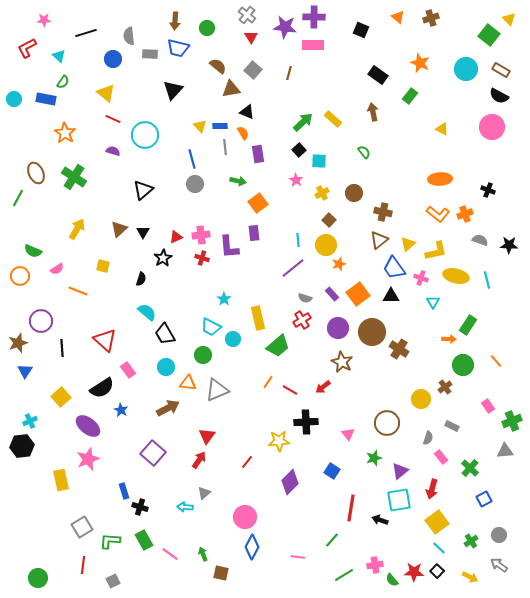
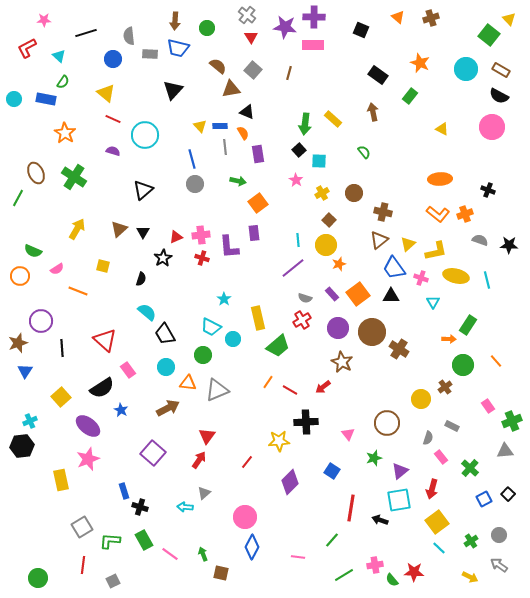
green arrow at (303, 122): moved 2 px right, 2 px down; rotated 140 degrees clockwise
black square at (437, 571): moved 71 px right, 77 px up
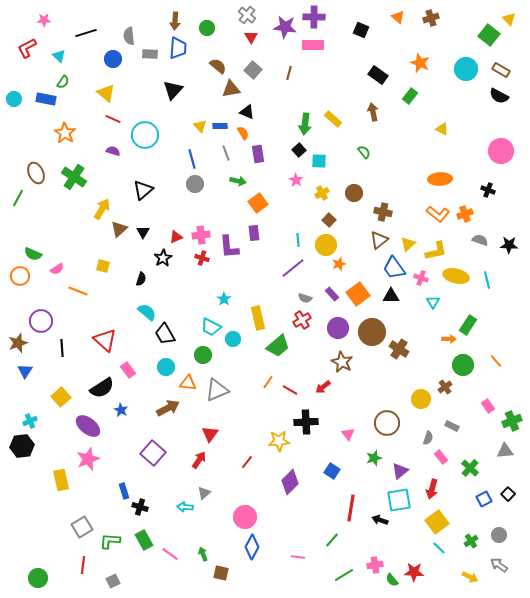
blue trapezoid at (178, 48): rotated 100 degrees counterclockwise
pink circle at (492, 127): moved 9 px right, 24 px down
gray line at (225, 147): moved 1 px right, 6 px down; rotated 14 degrees counterclockwise
yellow arrow at (77, 229): moved 25 px right, 20 px up
green semicircle at (33, 251): moved 3 px down
red triangle at (207, 436): moved 3 px right, 2 px up
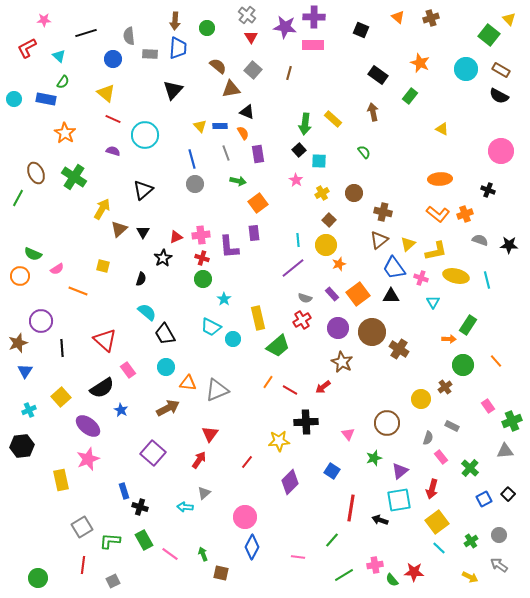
green circle at (203, 355): moved 76 px up
cyan cross at (30, 421): moved 1 px left, 11 px up
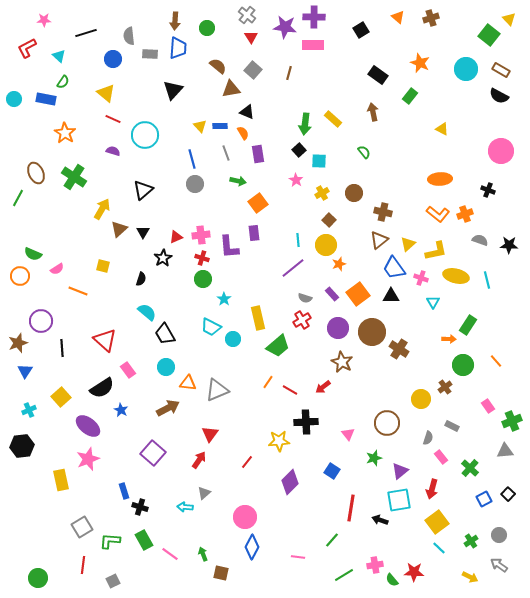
black square at (361, 30): rotated 35 degrees clockwise
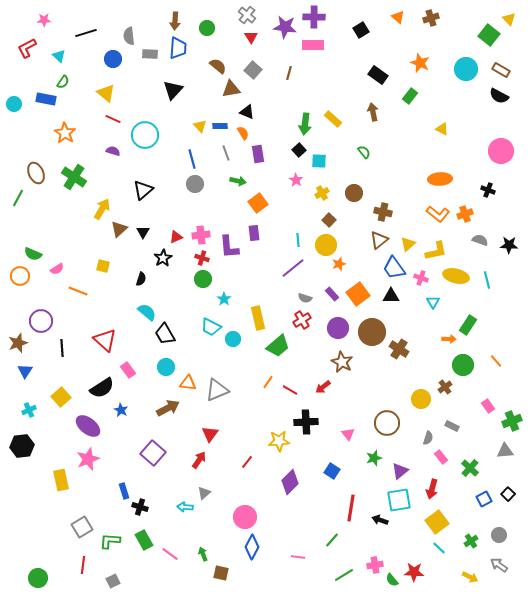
cyan circle at (14, 99): moved 5 px down
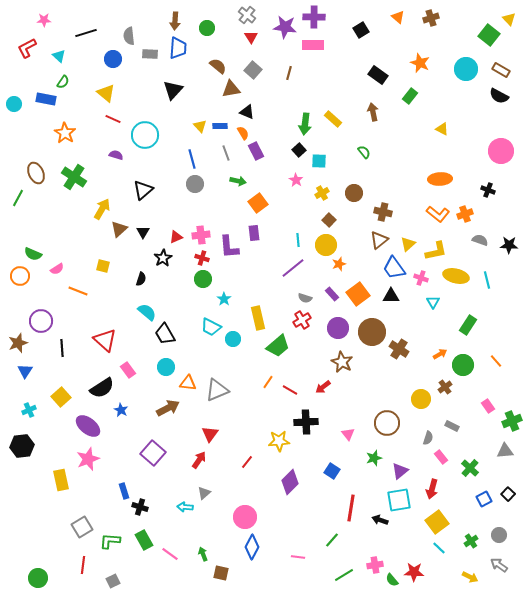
purple semicircle at (113, 151): moved 3 px right, 4 px down
purple rectangle at (258, 154): moved 2 px left, 3 px up; rotated 18 degrees counterclockwise
orange arrow at (449, 339): moved 9 px left, 15 px down; rotated 32 degrees counterclockwise
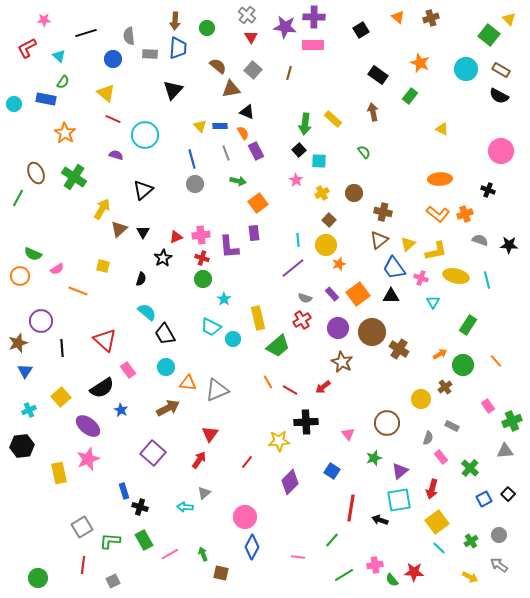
orange line at (268, 382): rotated 64 degrees counterclockwise
yellow rectangle at (61, 480): moved 2 px left, 7 px up
pink line at (170, 554): rotated 66 degrees counterclockwise
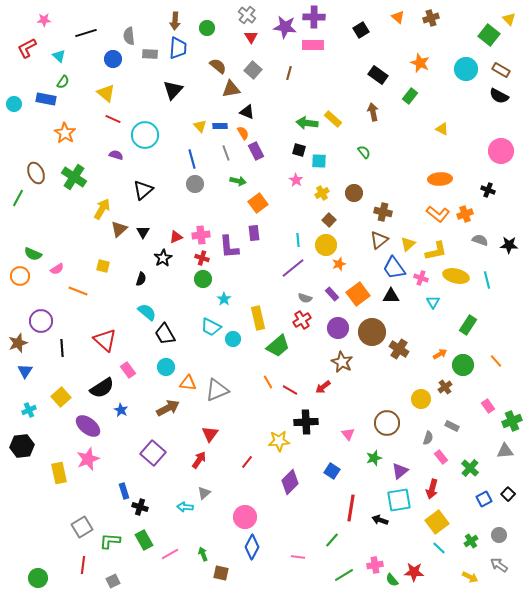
green arrow at (305, 124): moved 2 px right, 1 px up; rotated 90 degrees clockwise
black square at (299, 150): rotated 32 degrees counterclockwise
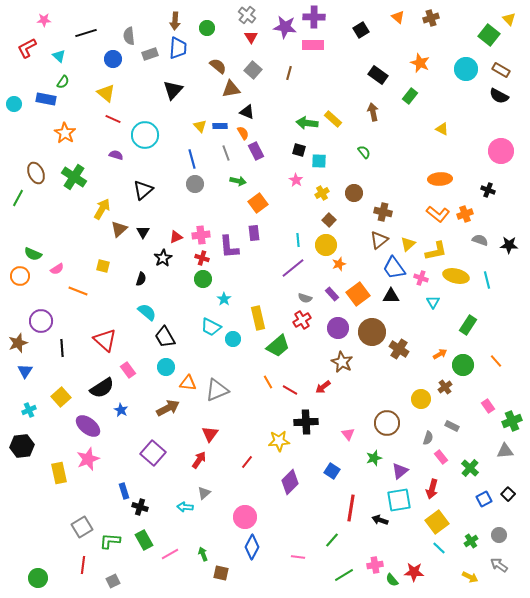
gray rectangle at (150, 54): rotated 21 degrees counterclockwise
black trapezoid at (165, 334): moved 3 px down
